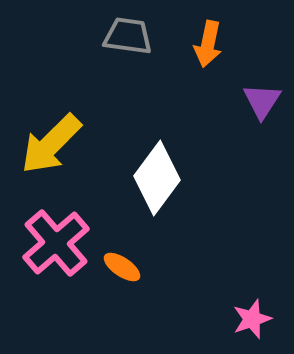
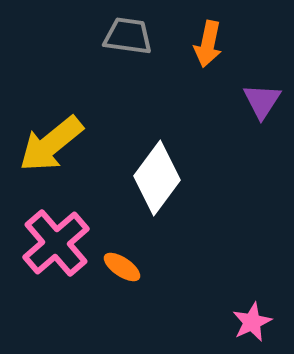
yellow arrow: rotated 6 degrees clockwise
pink star: moved 3 px down; rotated 6 degrees counterclockwise
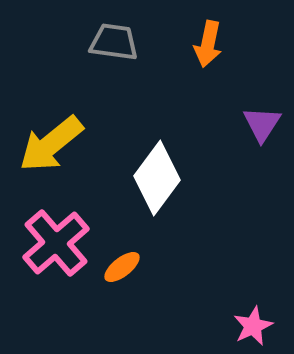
gray trapezoid: moved 14 px left, 6 px down
purple triangle: moved 23 px down
orange ellipse: rotated 72 degrees counterclockwise
pink star: moved 1 px right, 4 px down
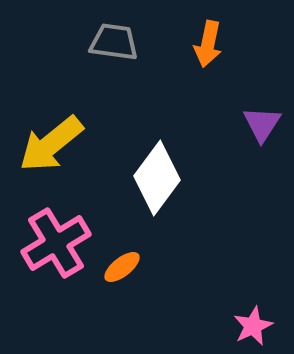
pink cross: rotated 10 degrees clockwise
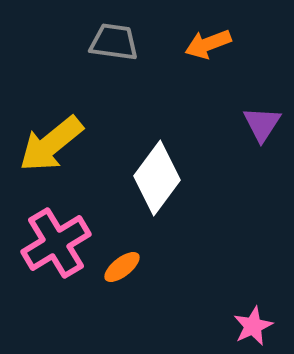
orange arrow: rotated 57 degrees clockwise
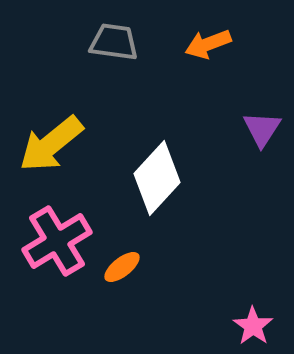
purple triangle: moved 5 px down
white diamond: rotated 6 degrees clockwise
pink cross: moved 1 px right, 2 px up
pink star: rotated 12 degrees counterclockwise
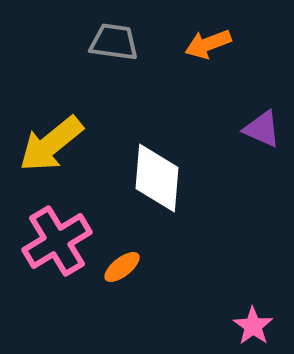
purple triangle: rotated 39 degrees counterclockwise
white diamond: rotated 38 degrees counterclockwise
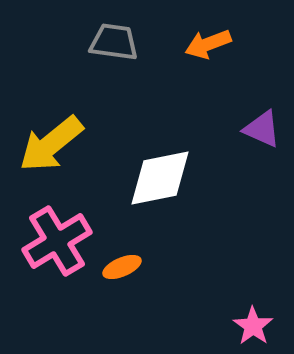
white diamond: moved 3 px right; rotated 74 degrees clockwise
orange ellipse: rotated 15 degrees clockwise
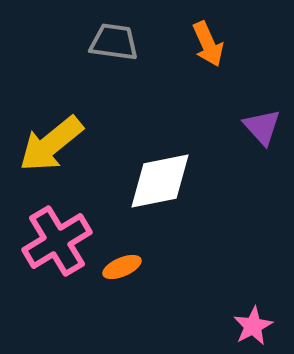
orange arrow: rotated 93 degrees counterclockwise
purple triangle: moved 2 px up; rotated 24 degrees clockwise
white diamond: moved 3 px down
pink star: rotated 9 degrees clockwise
